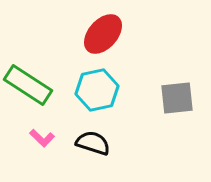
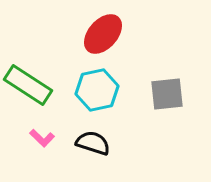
gray square: moved 10 px left, 4 px up
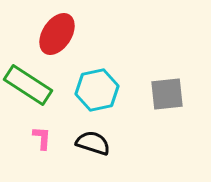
red ellipse: moved 46 px left; rotated 9 degrees counterclockwise
pink L-shape: rotated 130 degrees counterclockwise
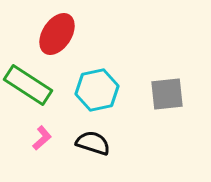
pink L-shape: rotated 45 degrees clockwise
